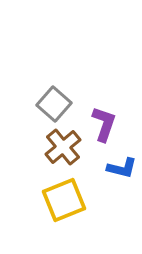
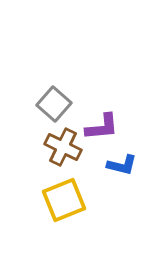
purple L-shape: moved 2 px left, 3 px down; rotated 66 degrees clockwise
brown cross: rotated 24 degrees counterclockwise
blue L-shape: moved 3 px up
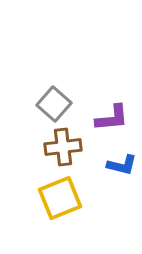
purple L-shape: moved 10 px right, 9 px up
brown cross: rotated 33 degrees counterclockwise
yellow square: moved 4 px left, 2 px up
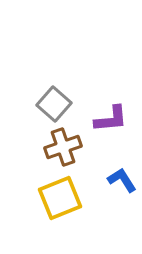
purple L-shape: moved 1 px left, 1 px down
brown cross: rotated 12 degrees counterclockwise
blue L-shape: moved 15 px down; rotated 136 degrees counterclockwise
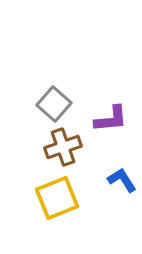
yellow square: moved 3 px left
